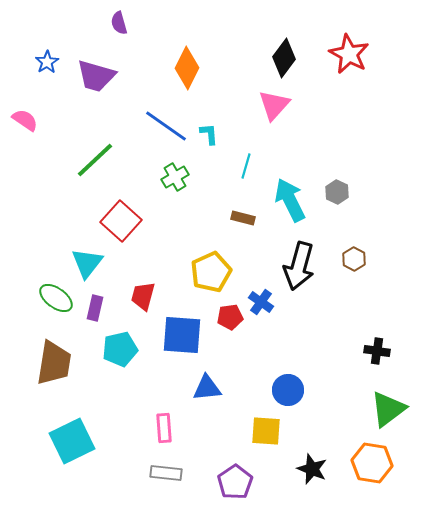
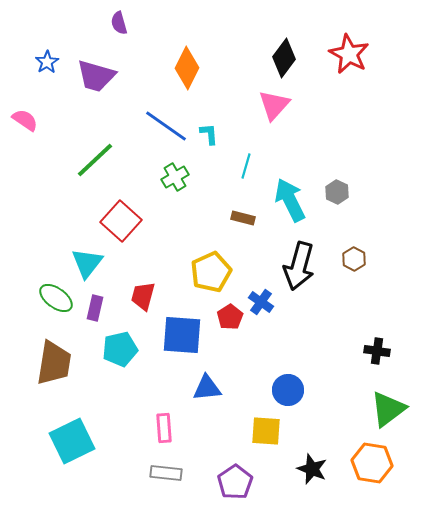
red pentagon: rotated 25 degrees counterclockwise
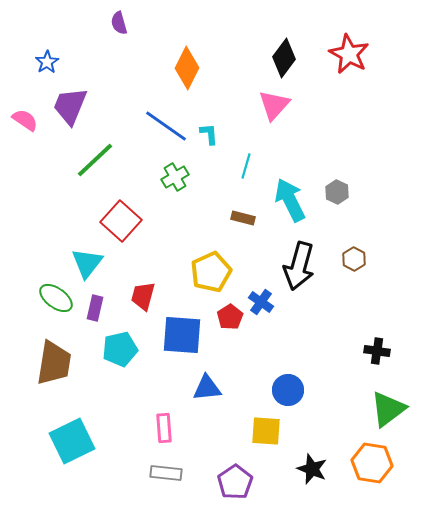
purple trapezoid: moved 26 px left, 30 px down; rotated 96 degrees clockwise
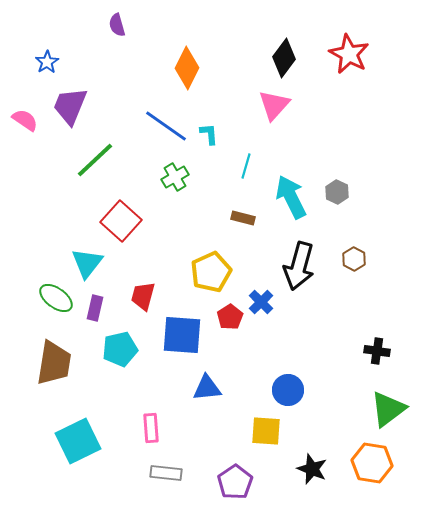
purple semicircle: moved 2 px left, 2 px down
cyan arrow: moved 1 px right, 3 px up
blue cross: rotated 10 degrees clockwise
pink rectangle: moved 13 px left
cyan square: moved 6 px right
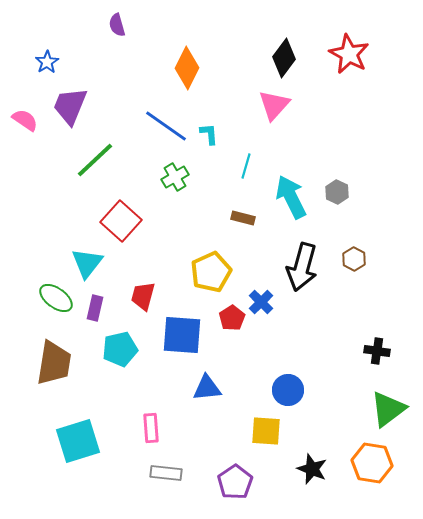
black arrow: moved 3 px right, 1 px down
red pentagon: moved 2 px right, 1 px down
cyan square: rotated 9 degrees clockwise
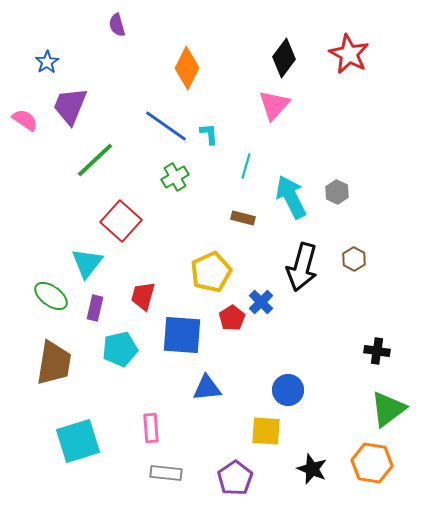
green ellipse: moved 5 px left, 2 px up
purple pentagon: moved 4 px up
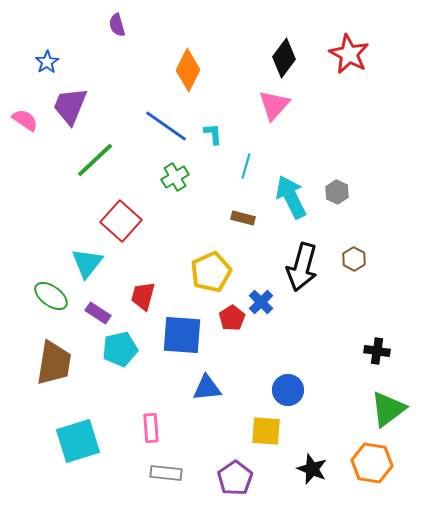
orange diamond: moved 1 px right, 2 px down
cyan L-shape: moved 4 px right
purple rectangle: moved 3 px right, 5 px down; rotated 70 degrees counterclockwise
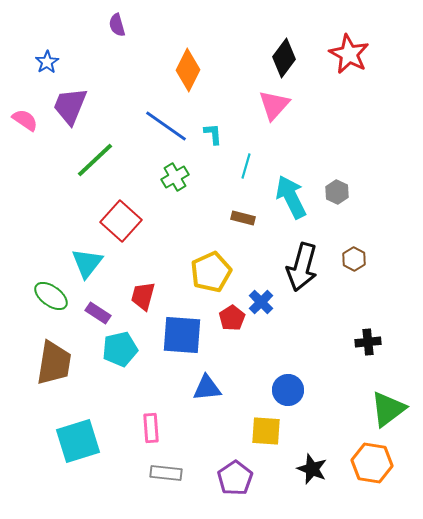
black cross: moved 9 px left, 9 px up; rotated 15 degrees counterclockwise
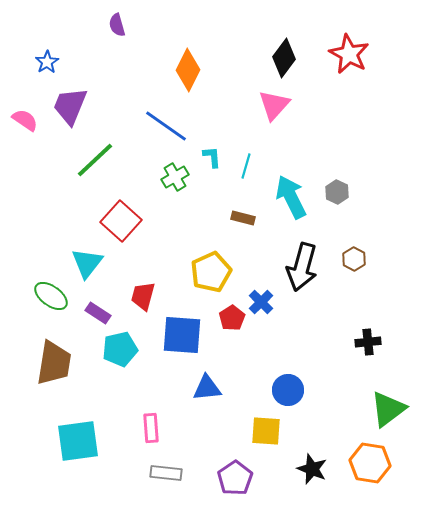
cyan L-shape: moved 1 px left, 23 px down
cyan square: rotated 9 degrees clockwise
orange hexagon: moved 2 px left
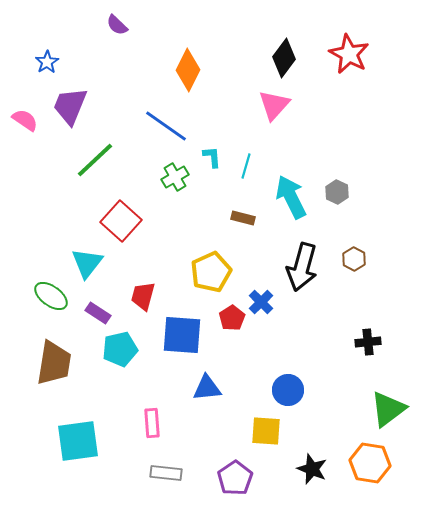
purple semicircle: rotated 30 degrees counterclockwise
pink rectangle: moved 1 px right, 5 px up
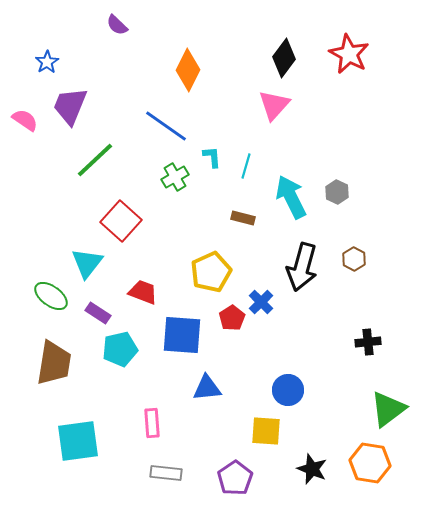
red trapezoid: moved 4 px up; rotated 96 degrees clockwise
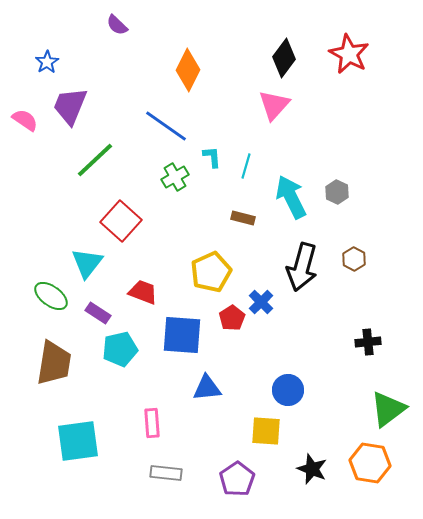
purple pentagon: moved 2 px right, 1 px down
